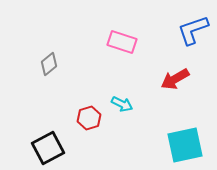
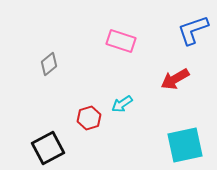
pink rectangle: moved 1 px left, 1 px up
cyan arrow: rotated 120 degrees clockwise
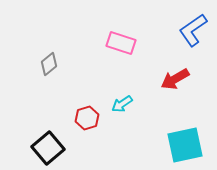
blue L-shape: rotated 16 degrees counterclockwise
pink rectangle: moved 2 px down
red hexagon: moved 2 px left
black square: rotated 12 degrees counterclockwise
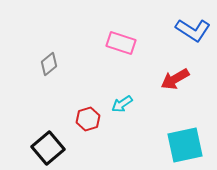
blue L-shape: rotated 112 degrees counterclockwise
red hexagon: moved 1 px right, 1 px down
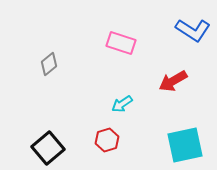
red arrow: moved 2 px left, 2 px down
red hexagon: moved 19 px right, 21 px down
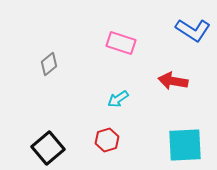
red arrow: rotated 40 degrees clockwise
cyan arrow: moved 4 px left, 5 px up
cyan square: rotated 9 degrees clockwise
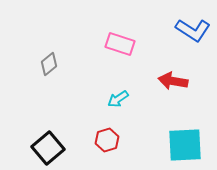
pink rectangle: moved 1 px left, 1 px down
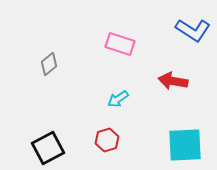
black square: rotated 12 degrees clockwise
